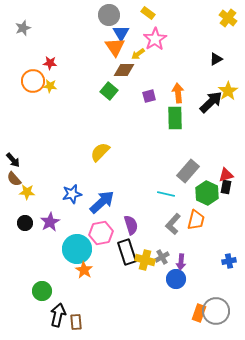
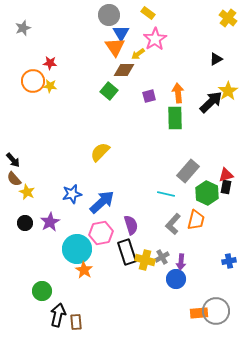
yellow star at (27, 192): rotated 21 degrees clockwise
orange rectangle at (199, 313): rotated 66 degrees clockwise
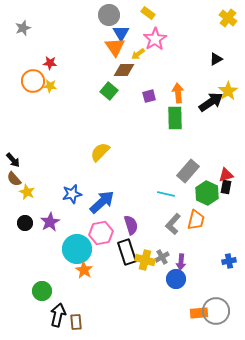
black arrow at (211, 102): rotated 10 degrees clockwise
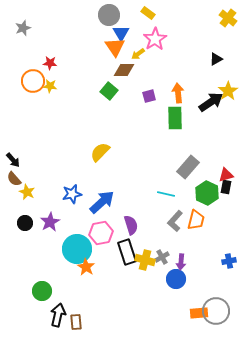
gray rectangle at (188, 171): moved 4 px up
gray L-shape at (173, 224): moved 2 px right, 3 px up
orange star at (84, 270): moved 2 px right, 3 px up
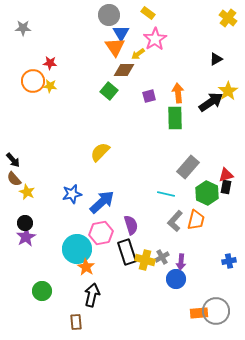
gray star at (23, 28): rotated 21 degrees clockwise
purple star at (50, 222): moved 24 px left, 15 px down
black arrow at (58, 315): moved 34 px right, 20 px up
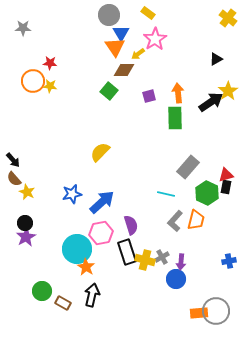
brown rectangle at (76, 322): moved 13 px left, 19 px up; rotated 56 degrees counterclockwise
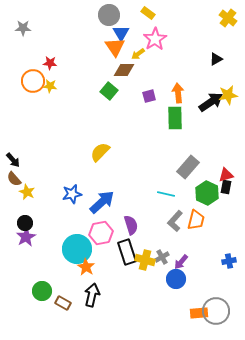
yellow star at (228, 91): moved 4 px down; rotated 24 degrees clockwise
purple arrow at (181, 262): rotated 35 degrees clockwise
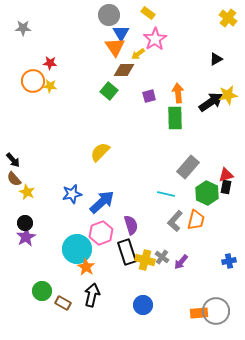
pink hexagon at (101, 233): rotated 10 degrees counterclockwise
gray cross at (162, 257): rotated 24 degrees counterclockwise
blue circle at (176, 279): moved 33 px left, 26 px down
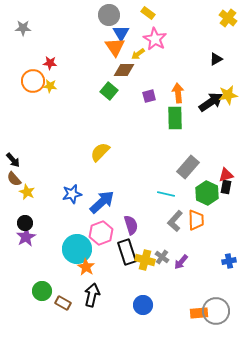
pink star at (155, 39): rotated 10 degrees counterclockwise
orange trapezoid at (196, 220): rotated 15 degrees counterclockwise
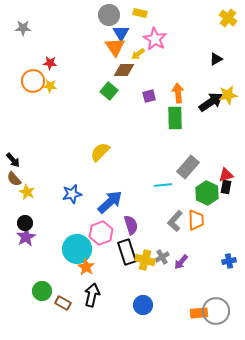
yellow rectangle at (148, 13): moved 8 px left; rotated 24 degrees counterclockwise
cyan line at (166, 194): moved 3 px left, 9 px up; rotated 18 degrees counterclockwise
blue arrow at (102, 202): moved 8 px right
gray cross at (162, 257): rotated 24 degrees clockwise
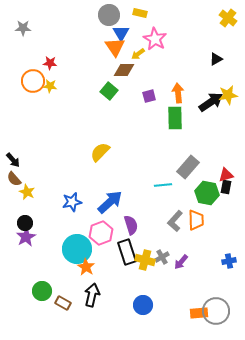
green hexagon at (207, 193): rotated 15 degrees counterclockwise
blue star at (72, 194): moved 8 px down
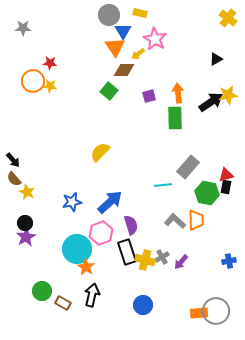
blue triangle at (121, 33): moved 2 px right, 2 px up
gray L-shape at (175, 221): rotated 90 degrees clockwise
